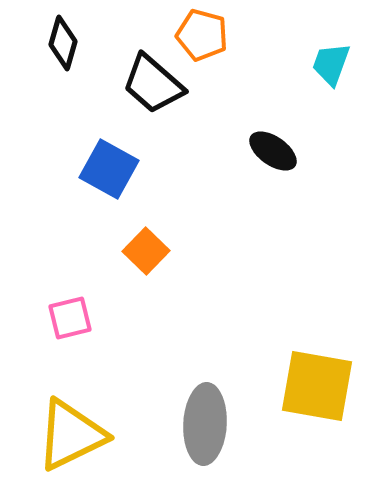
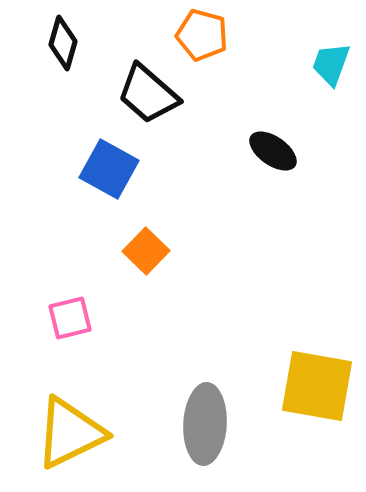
black trapezoid: moved 5 px left, 10 px down
yellow triangle: moved 1 px left, 2 px up
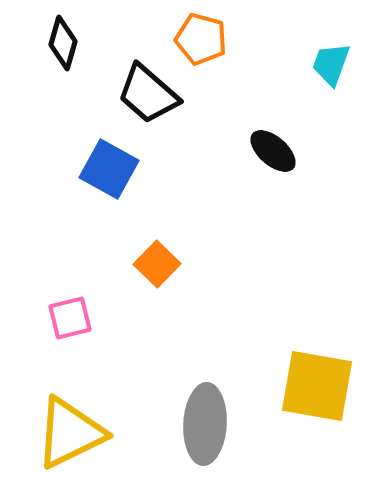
orange pentagon: moved 1 px left, 4 px down
black ellipse: rotated 6 degrees clockwise
orange square: moved 11 px right, 13 px down
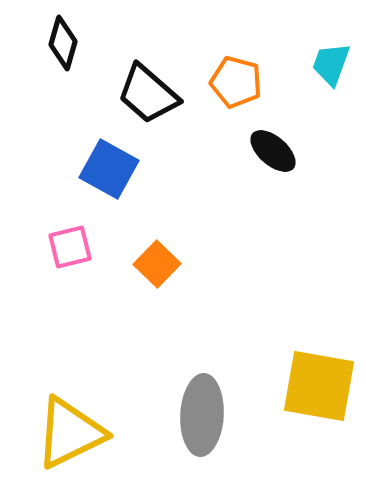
orange pentagon: moved 35 px right, 43 px down
pink square: moved 71 px up
yellow square: moved 2 px right
gray ellipse: moved 3 px left, 9 px up
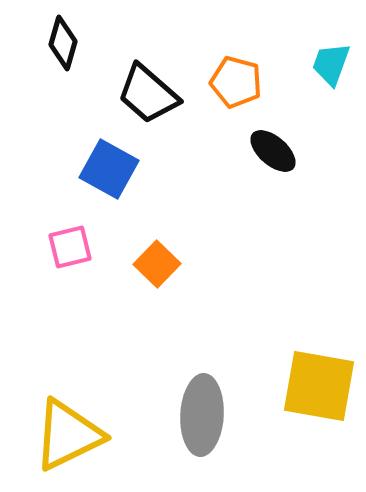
yellow triangle: moved 2 px left, 2 px down
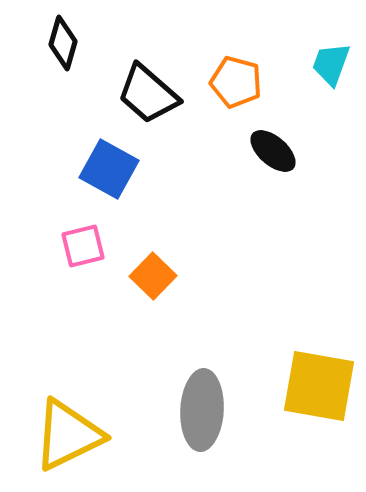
pink square: moved 13 px right, 1 px up
orange square: moved 4 px left, 12 px down
gray ellipse: moved 5 px up
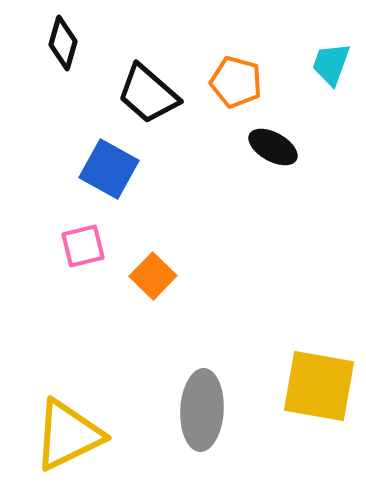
black ellipse: moved 4 px up; rotated 12 degrees counterclockwise
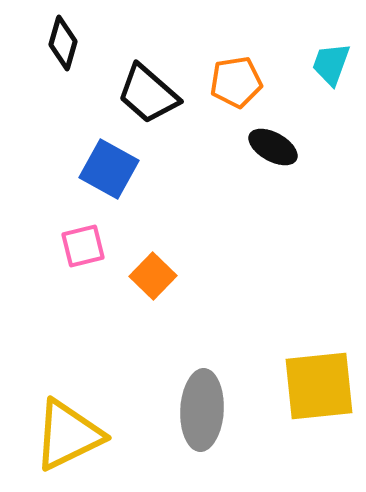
orange pentagon: rotated 24 degrees counterclockwise
yellow square: rotated 16 degrees counterclockwise
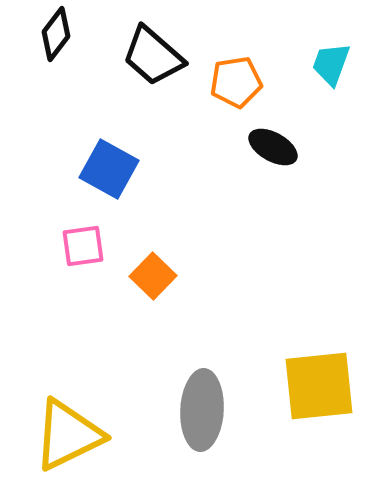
black diamond: moved 7 px left, 9 px up; rotated 22 degrees clockwise
black trapezoid: moved 5 px right, 38 px up
pink square: rotated 6 degrees clockwise
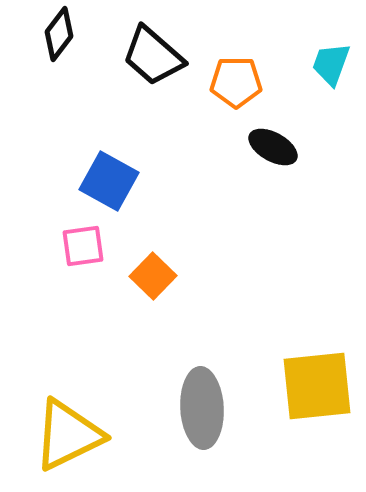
black diamond: moved 3 px right
orange pentagon: rotated 9 degrees clockwise
blue square: moved 12 px down
yellow square: moved 2 px left
gray ellipse: moved 2 px up; rotated 6 degrees counterclockwise
